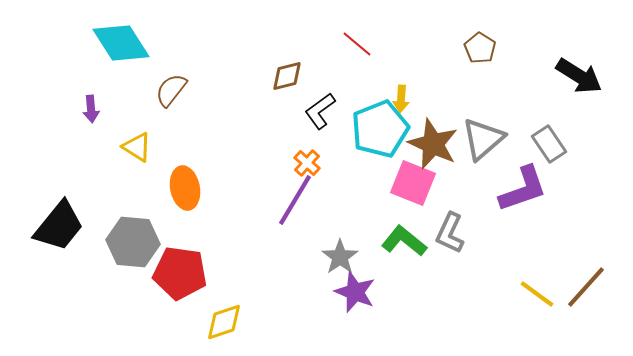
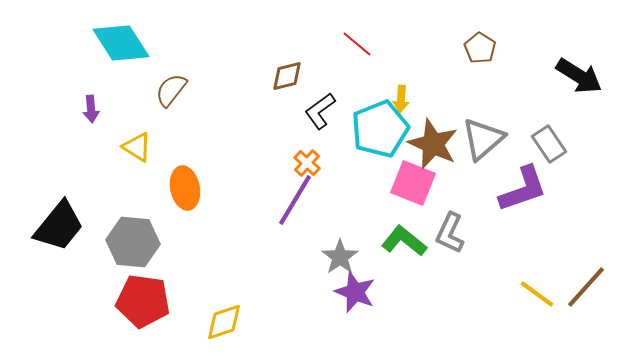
red pentagon: moved 37 px left, 28 px down
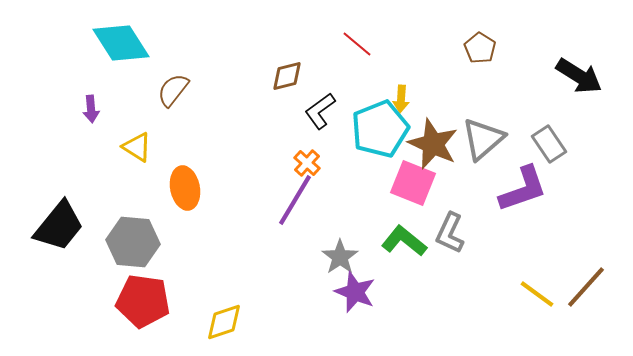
brown semicircle: moved 2 px right
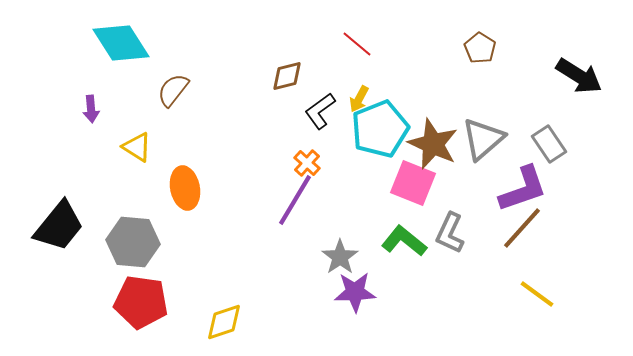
yellow arrow: moved 42 px left; rotated 24 degrees clockwise
brown line: moved 64 px left, 59 px up
purple star: rotated 24 degrees counterclockwise
red pentagon: moved 2 px left, 1 px down
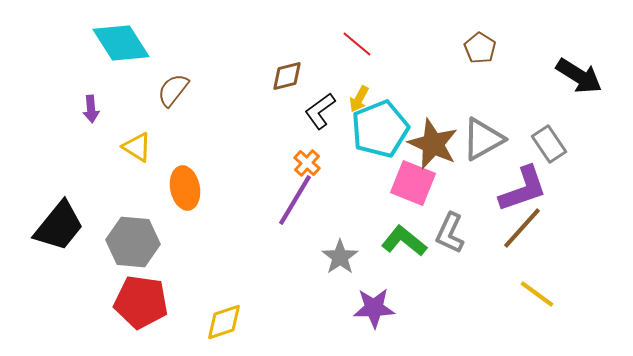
gray triangle: rotated 12 degrees clockwise
purple star: moved 19 px right, 16 px down
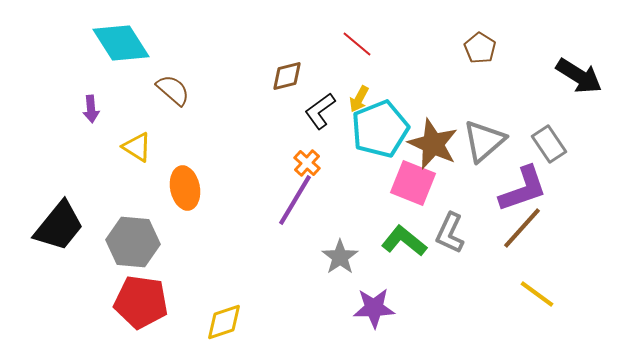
brown semicircle: rotated 93 degrees clockwise
gray triangle: moved 1 px right, 2 px down; rotated 12 degrees counterclockwise
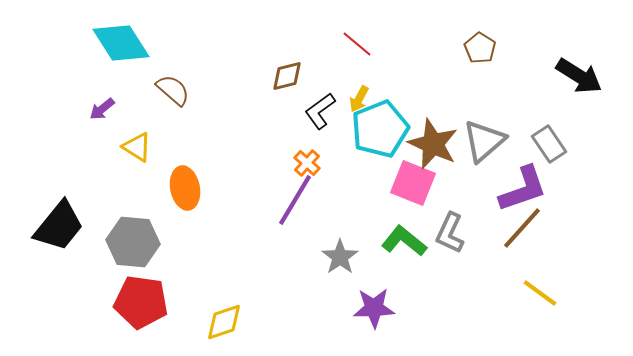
purple arrow: moved 11 px right; rotated 56 degrees clockwise
yellow line: moved 3 px right, 1 px up
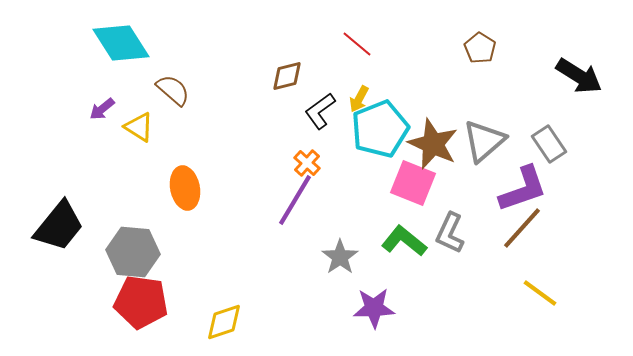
yellow triangle: moved 2 px right, 20 px up
gray hexagon: moved 10 px down
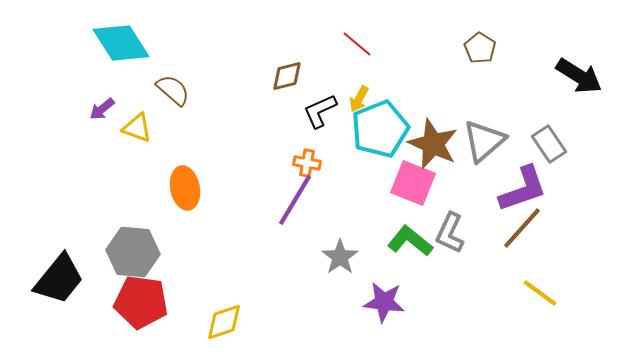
black L-shape: rotated 12 degrees clockwise
yellow triangle: moved 2 px left, 1 px down; rotated 12 degrees counterclockwise
orange cross: rotated 32 degrees counterclockwise
black trapezoid: moved 53 px down
green L-shape: moved 6 px right
purple star: moved 10 px right, 6 px up; rotated 9 degrees clockwise
